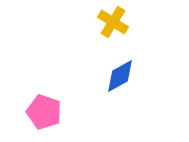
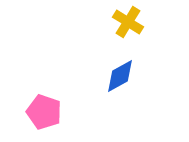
yellow cross: moved 15 px right
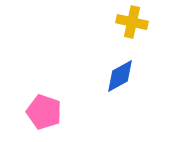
yellow cross: moved 4 px right; rotated 20 degrees counterclockwise
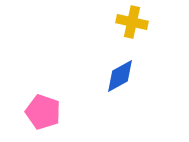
pink pentagon: moved 1 px left
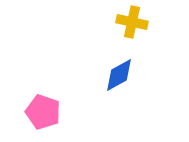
blue diamond: moved 1 px left, 1 px up
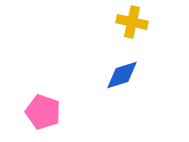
blue diamond: moved 3 px right; rotated 12 degrees clockwise
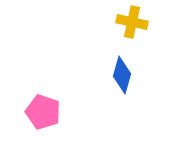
blue diamond: rotated 57 degrees counterclockwise
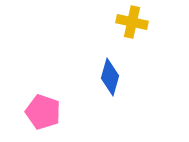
blue diamond: moved 12 px left, 2 px down
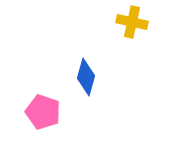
blue diamond: moved 24 px left
